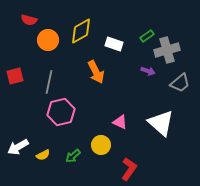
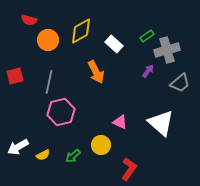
white rectangle: rotated 24 degrees clockwise
purple arrow: rotated 72 degrees counterclockwise
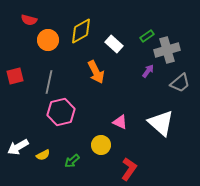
green arrow: moved 1 px left, 5 px down
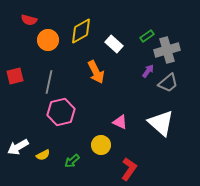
gray trapezoid: moved 12 px left
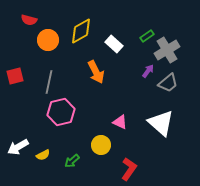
gray cross: rotated 15 degrees counterclockwise
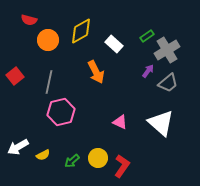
red square: rotated 24 degrees counterclockwise
yellow circle: moved 3 px left, 13 px down
red L-shape: moved 7 px left, 3 px up
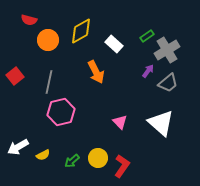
pink triangle: rotated 21 degrees clockwise
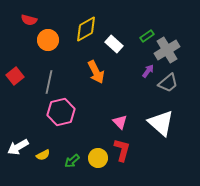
yellow diamond: moved 5 px right, 2 px up
red L-shape: moved 16 px up; rotated 20 degrees counterclockwise
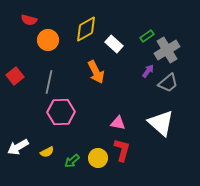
pink hexagon: rotated 12 degrees clockwise
pink triangle: moved 2 px left, 1 px down; rotated 35 degrees counterclockwise
yellow semicircle: moved 4 px right, 3 px up
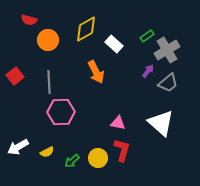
gray line: rotated 15 degrees counterclockwise
